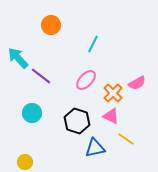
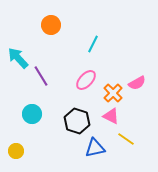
purple line: rotated 20 degrees clockwise
cyan circle: moved 1 px down
yellow circle: moved 9 px left, 11 px up
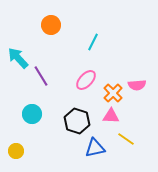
cyan line: moved 2 px up
pink semicircle: moved 2 px down; rotated 24 degrees clockwise
pink triangle: rotated 24 degrees counterclockwise
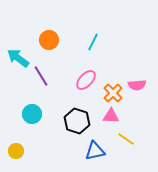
orange circle: moved 2 px left, 15 px down
cyan arrow: rotated 10 degrees counterclockwise
blue triangle: moved 3 px down
